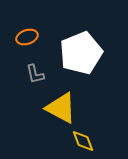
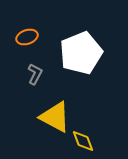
gray L-shape: rotated 140 degrees counterclockwise
yellow triangle: moved 6 px left, 9 px down
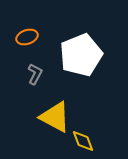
white pentagon: moved 2 px down
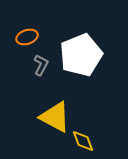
gray L-shape: moved 6 px right, 9 px up
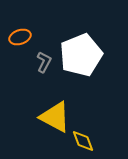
orange ellipse: moved 7 px left
gray L-shape: moved 3 px right, 3 px up
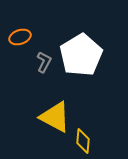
white pentagon: rotated 9 degrees counterclockwise
yellow diamond: rotated 25 degrees clockwise
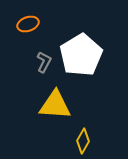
orange ellipse: moved 8 px right, 13 px up
yellow triangle: moved 12 px up; rotated 24 degrees counterclockwise
yellow diamond: rotated 25 degrees clockwise
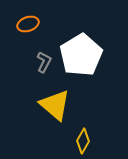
yellow triangle: rotated 36 degrees clockwise
